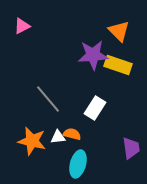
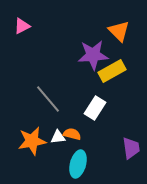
yellow rectangle: moved 6 px left, 6 px down; rotated 48 degrees counterclockwise
orange star: rotated 24 degrees counterclockwise
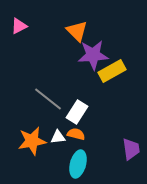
pink triangle: moved 3 px left
orange triangle: moved 42 px left
gray line: rotated 12 degrees counterclockwise
white rectangle: moved 18 px left, 4 px down
orange semicircle: moved 4 px right
purple trapezoid: moved 1 px down
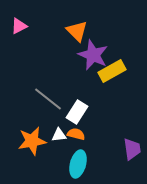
purple star: rotated 28 degrees clockwise
white triangle: moved 1 px right, 2 px up
purple trapezoid: moved 1 px right
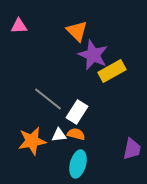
pink triangle: rotated 24 degrees clockwise
purple trapezoid: rotated 20 degrees clockwise
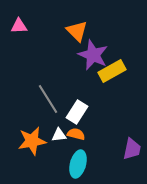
gray line: rotated 20 degrees clockwise
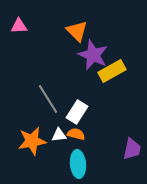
cyan ellipse: rotated 20 degrees counterclockwise
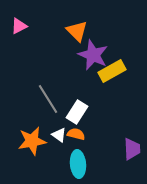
pink triangle: rotated 24 degrees counterclockwise
white triangle: rotated 42 degrees clockwise
purple trapezoid: rotated 15 degrees counterclockwise
